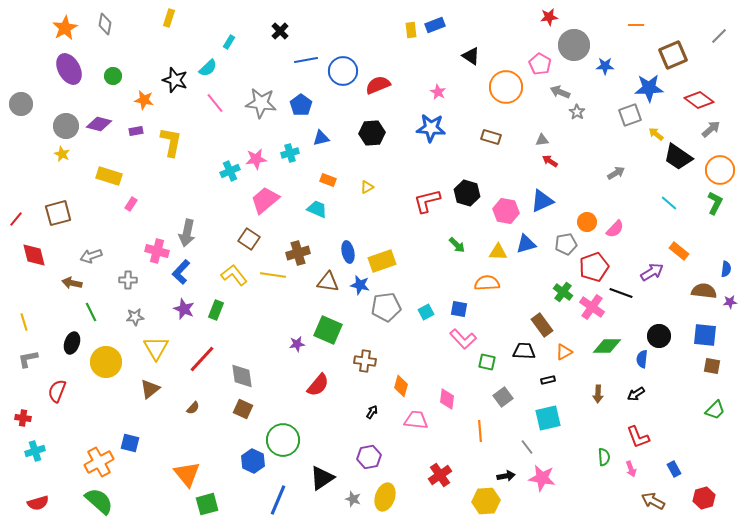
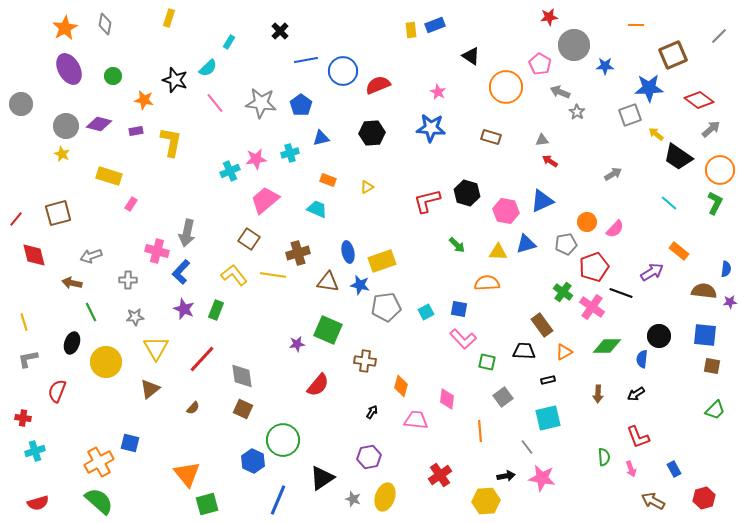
gray arrow at (616, 173): moved 3 px left, 1 px down
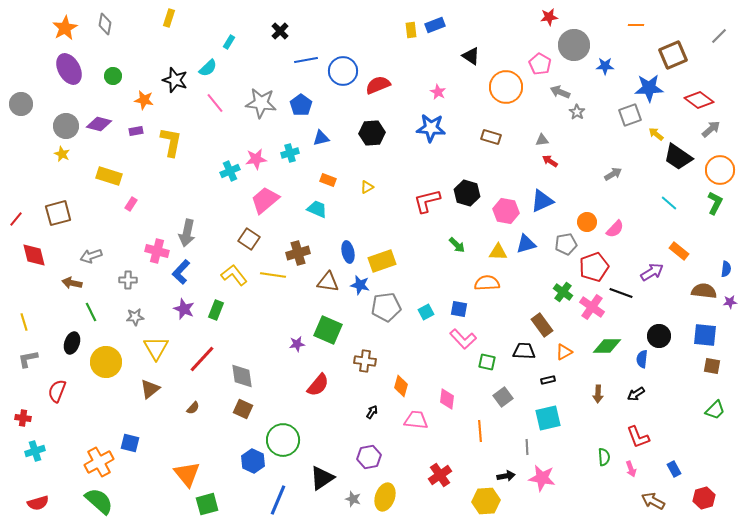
gray line at (527, 447): rotated 35 degrees clockwise
